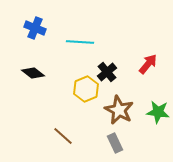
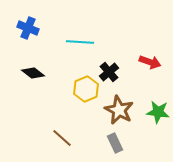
blue cross: moved 7 px left
red arrow: moved 2 px right, 2 px up; rotated 70 degrees clockwise
black cross: moved 2 px right
brown line: moved 1 px left, 2 px down
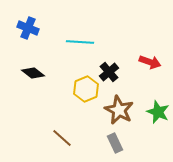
green star: rotated 15 degrees clockwise
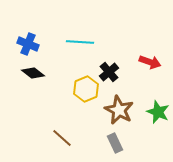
blue cross: moved 16 px down
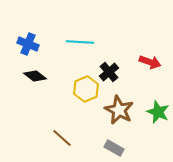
black diamond: moved 2 px right, 3 px down
gray rectangle: moved 1 px left, 5 px down; rotated 36 degrees counterclockwise
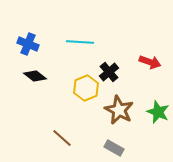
yellow hexagon: moved 1 px up
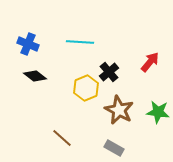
red arrow: rotated 70 degrees counterclockwise
green star: rotated 15 degrees counterclockwise
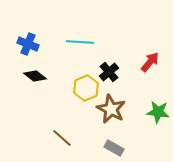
brown star: moved 8 px left, 1 px up
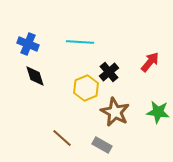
black diamond: rotated 35 degrees clockwise
brown star: moved 4 px right, 3 px down
gray rectangle: moved 12 px left, 3 px up
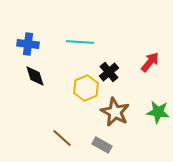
blue cross: rotated 15 degrees counterclockwise
